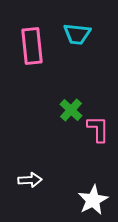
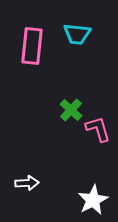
pink rectangle: rotated 12 degrees clockwise
pink L-shape: rotated 16 degrees counterclockwise
white arrow: moved 3 px left, 3 px down
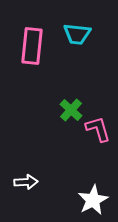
white arrow: moved 1 px left, 1 px up
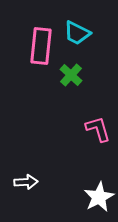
cyan trapezoid: moved 1 px up; rotated 20 degrees clockwise
pink rectangle: moved 9 px right
green cross: moved 35 px up
white star: moved 6 px right, 3 px up
